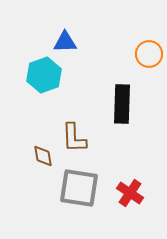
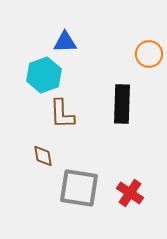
brown L-shape: moved 12 px left, 24 px up
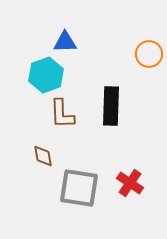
cyan hexagon: moved 2 px right
black rectangle: moved 11 px left, 2 px down
red cross: moved 10 px up
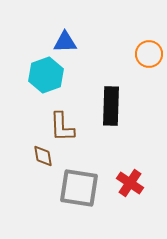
brown L-shape: moved 13 px down
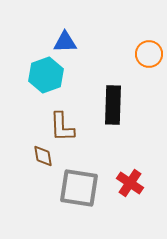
black rectangle: moved 2 px right, 1 px up
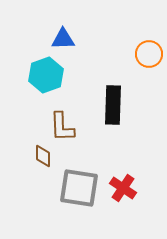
blue triangle: moved 2 px left, 3 px up
brown diamond: rotated 10 degrees clockwise
red cross: moved 7 px left, 5 px down
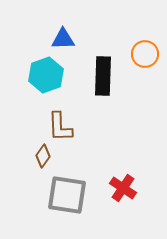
orange circle: moved 4 px left
black rectangle: moved 10 px left, 29 px up
brown L-shape: moved 2 px left
brown diamond: rotated 35 degrees clockwise
gray square: moved 12 px left, 7 px down
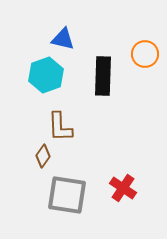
blue triangle: rotated 15 degrees clockwise
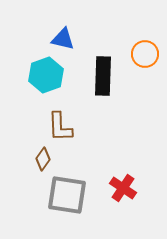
brown diamond: moved 3 px down
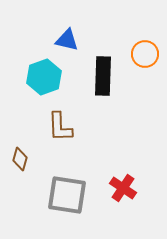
blue triangle: moved 4 px right, 1 px down
cyan hexagon: moved 2 px left, 2 px down
brown diamond: moved 23 px left; rotated 20 degrees counterclockwise
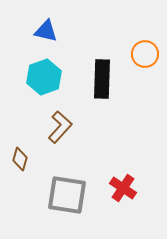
blue triangle: moved 21 px left, 9 px up
black rectangle: moved 1 px left, 3 px down
brown L-shape: rotated 136 degrees counterclockwise
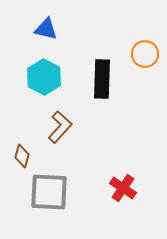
blue triangle: moved 2 px up
cyan hexagon: rotated 12 degrees counterclockwise
brown diamond: moved 2 px right, 3 px up
gray square: moved 18 px left, 3 px up; rotated 6 degrees counterclockwise
